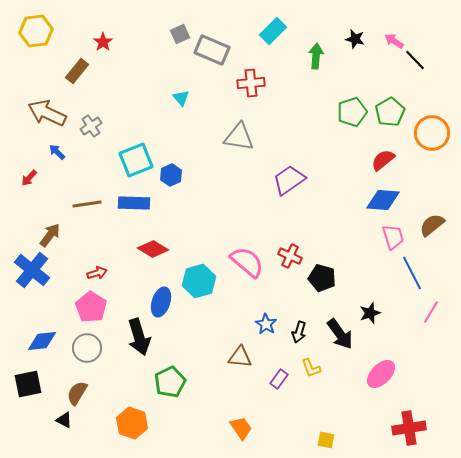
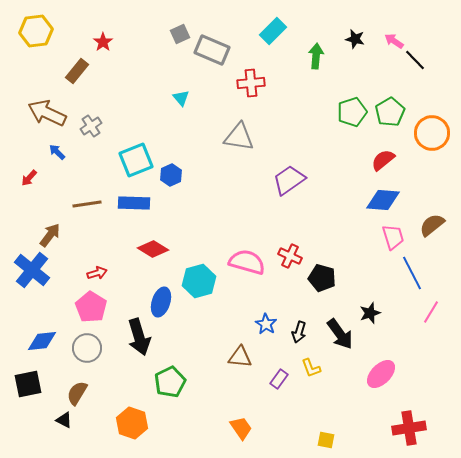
pink semicircle at (247, 262): rotated 24 degrees counterclockwise
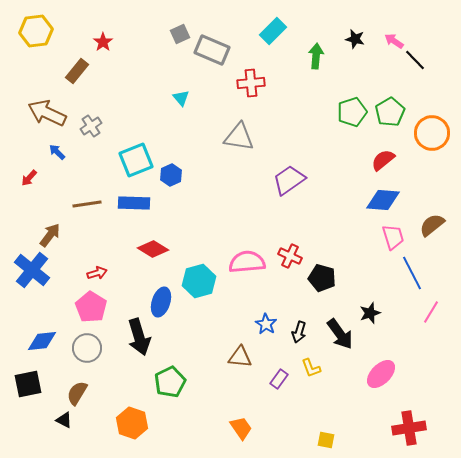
pink semicircle at (247, 262): rotated 21 degrees counterclockwise
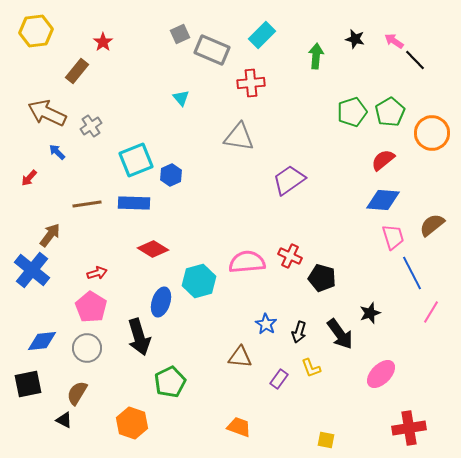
cyan rectangle at (273, 31): moved 11 px left, 4 px down
orange trapezoid at (241, 428): moved 2 px left, 1 px up; rotated 35 degrees counterclockwise
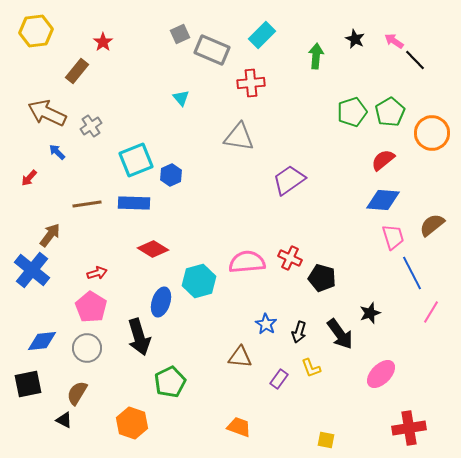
black star at (355, 39): rotated 12 degrees clockwise
red cross at (290, 256): moved 2 px down
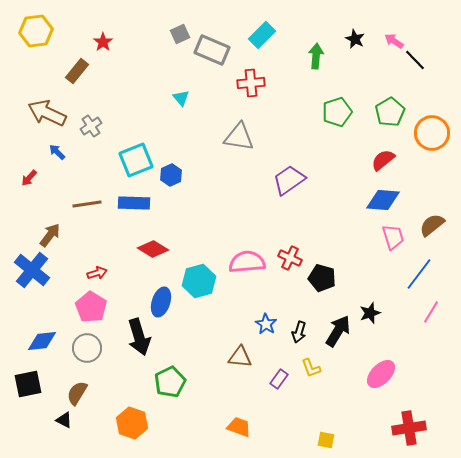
green pentagon at (352, 112): moved 15 px left
blue line at (412, 273): moved 7 px right, 1 px down; rotated 64 degrees clockwise
black arrow at (340, 334): moved 2 px left, 3 px up; rotated 112 degrees counterclockwise
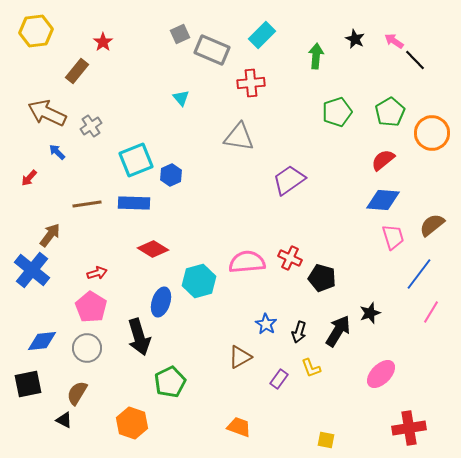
brown triangle at (240, 357): rotated 35 degrees counterclockwise
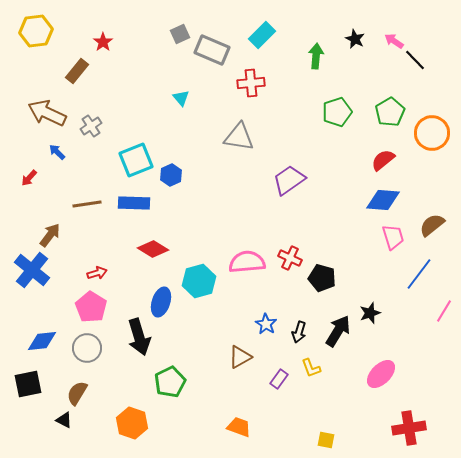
pink line at (431, 312): moved 13 px right, 1 px up
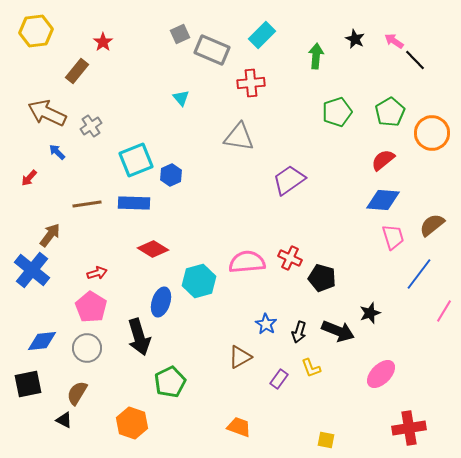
black arrow at (338, 331): rotated 80 degrees clockwise
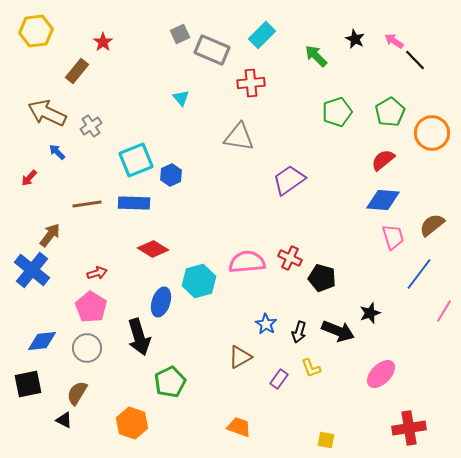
green arrow at (316, 56): rotated 50 degrees counterclockwise
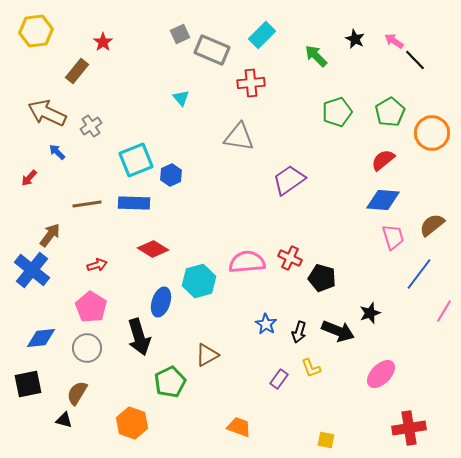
red arrow at (97, 273): moved 8 px up
blue diamond at (42, 341): moved 1 px left, 3 px up
brown triangle at (240, 357): moved 33 px left, 2 px up
black triangle at (64, 420): rotated 12 degrees counterclockwise
